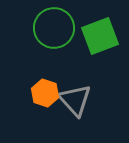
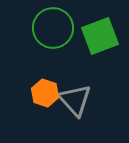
green circle: moved 1 px left
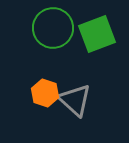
green square: moved 3 px left, 2 px up
gray triangle: rotated 6 degrees counterclockwise
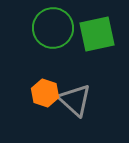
green square: rotated 9 degrees clockwise
